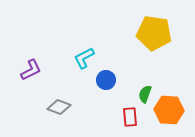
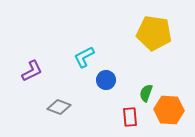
cyan L-shape: moved 1 px up
purple L-shape: moved 1 px right, 1 px down
green semicircle: moved 1 px right, 1 px up
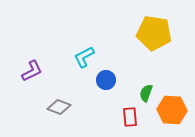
orange hexagon: moved 3 px right
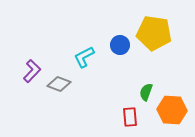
purple L-shape: rotated 20 degrees counterclockwise
blue circle: moved 14 px right, 35 px up
green semicircle: moved 1 px up
gray diamond: moved 23 px up
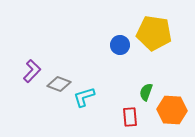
cyan L-shape: moved 40 px down; rotated 10 degrees clockwise
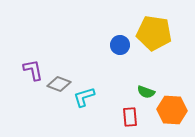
purple L-shape: moved 1 px right, 1 px up; rotated 55 degrees counterclockwise
green semicircle: rotated 90 degrees counterclockwise
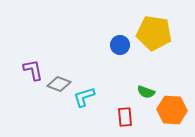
red rectangle: moved 5 px left
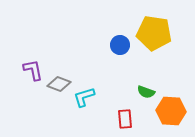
orange hexagon: moved 1 px left, 1 px down
red rectangle: moved 2 px down
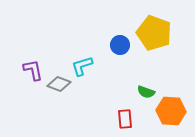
yellow pentagon: rotated 12 degrees clockwise
cyan L-shape: moved 2 px left, 31 px up
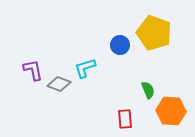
cyan L-shape: moved 3 px right, 2 px down
green semicircle: moved 2 px right, 2 px up; rotated 132 degrees counterclockwise
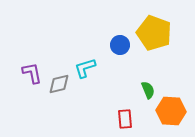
purple L-shape: moved 1 px left, 3 px down
gray diamond: rotated 35 degrees counterclockwise
